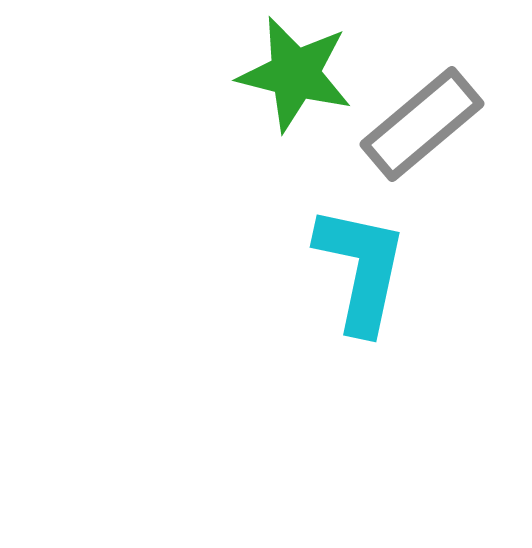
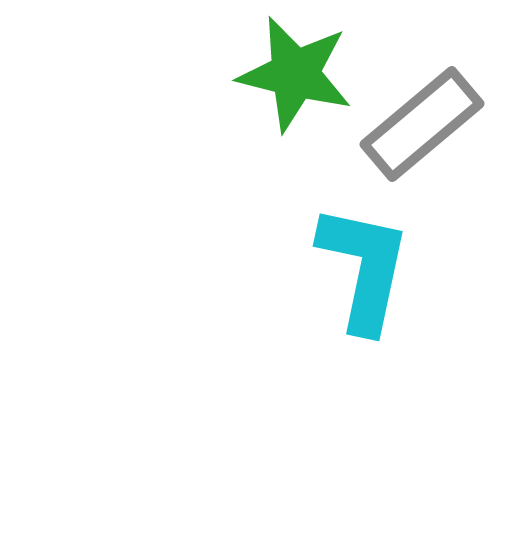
cyan L-shape: moved 3 px right, 1 px up
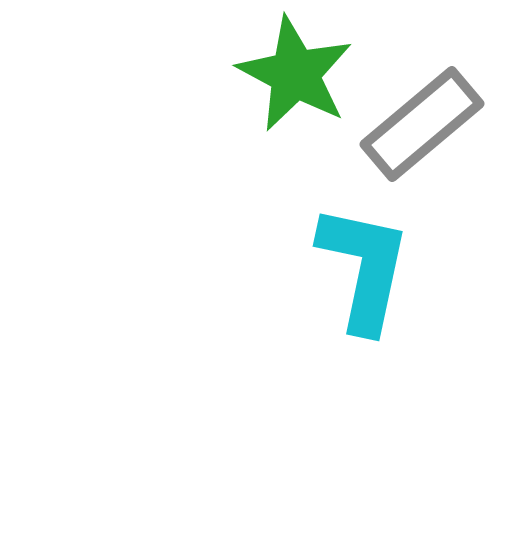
green star: rotated 14 degrees clockwise
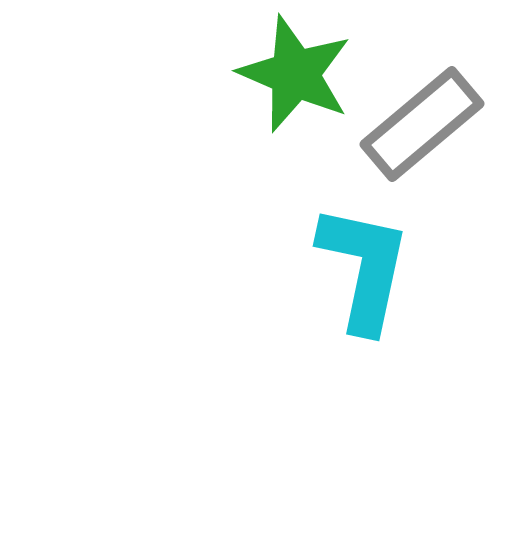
green star: rotated 5 degrees counterclockwise
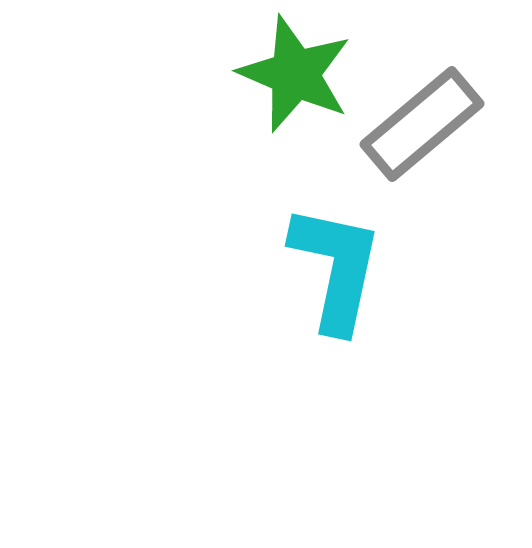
cyan L-shape: moved 28 px left
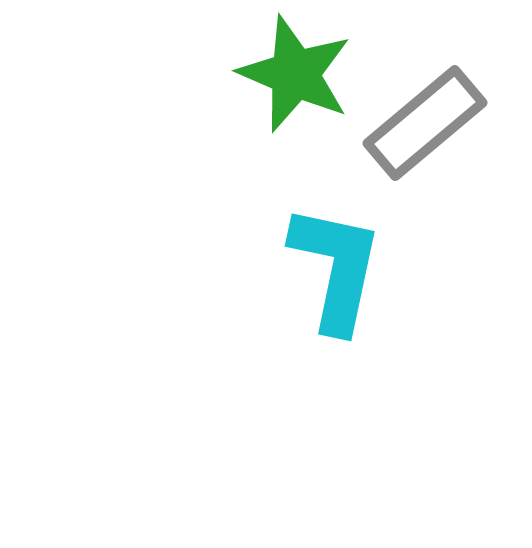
gray rectangle: moved 3 px right, 1 px up
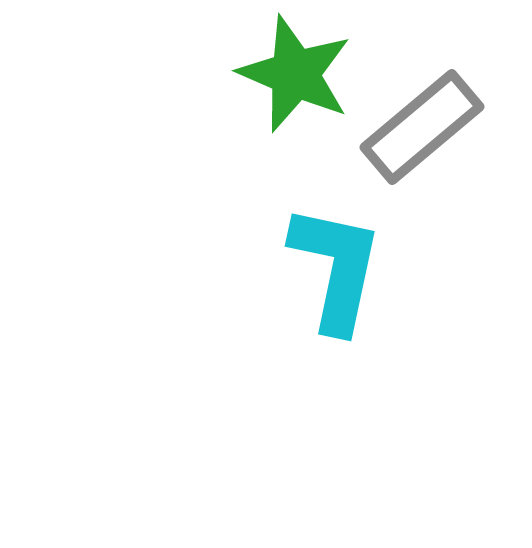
gray rectangle: moved 3 px left, 4 px down
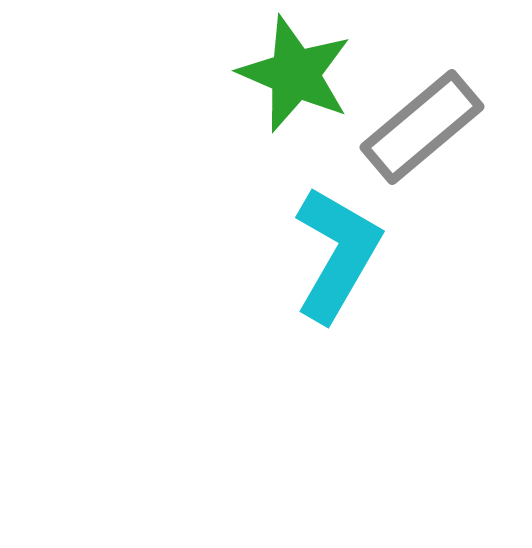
cyan L-shape: moved 1 px right, 14 px up; rotated 18 degrees clockwise
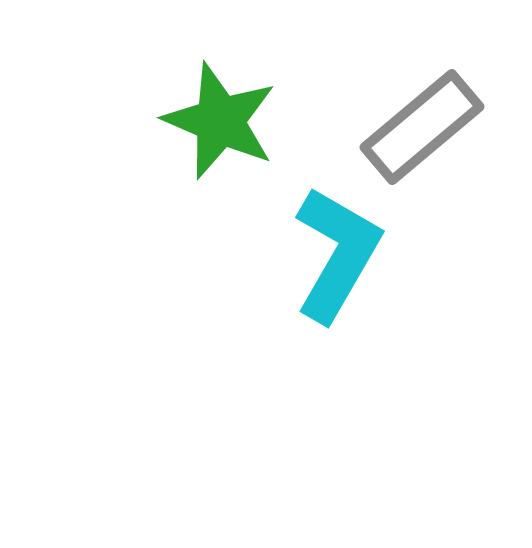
green star: moved 75 px left, 47 px down
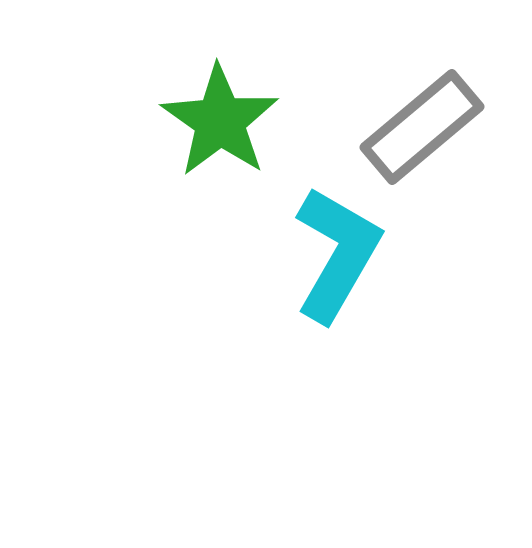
green star: rotated 12 degrees clockwise
